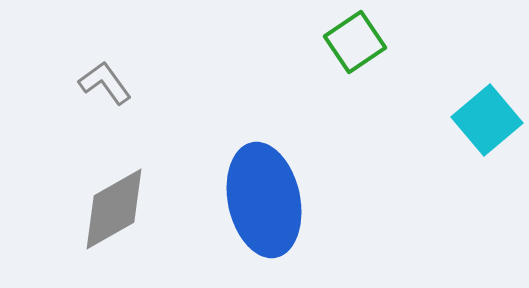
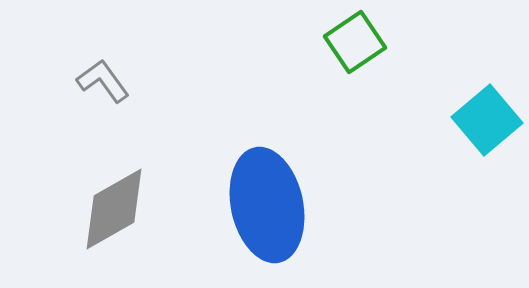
gray L-shape: moved 2 px left, 2 px up
blue ellipse: moved 3 px right, 5 px down
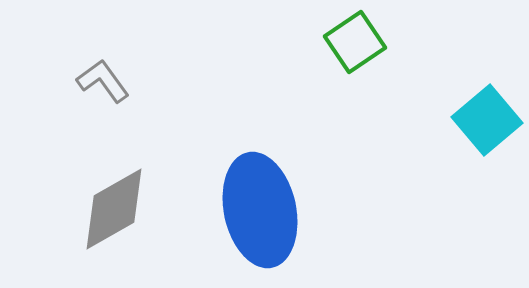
blue ellipse: moved 7 px left, 5 px down
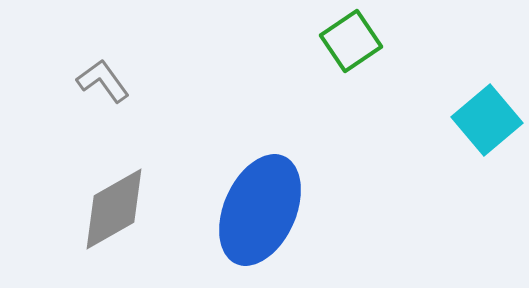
green square: moved 4 px left, 1 px up
blue ellipse: rotated 36 degrees clockwise
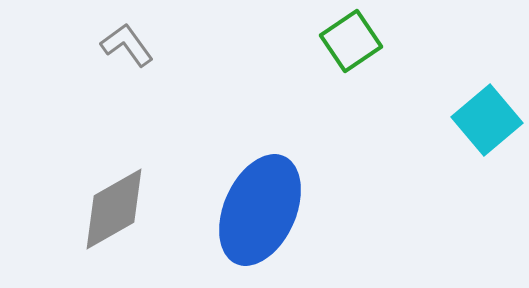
gray L-shape: moved 24 px right, 36 px up
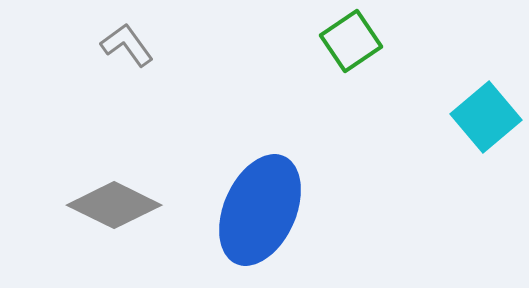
cyan square: moved 1 px left, 3 px up
gray diamond: moved 4 px up; rotated 56 degrees clockwise
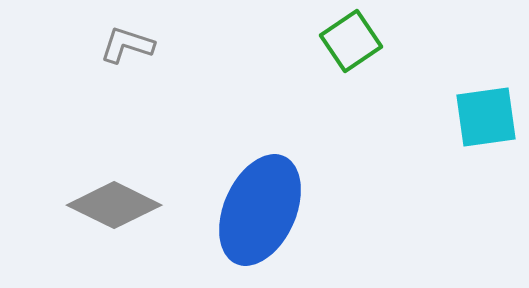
gray L-shape: rotated 36 degrees counterclockwise
cyan square: rotated 32 degrees clockwise
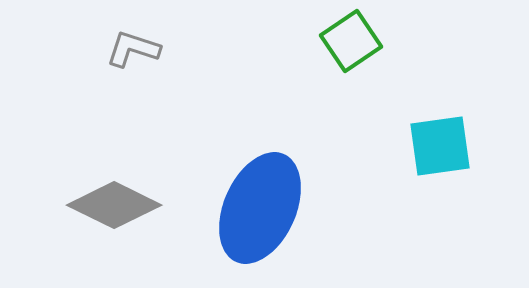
gray L-shape: moved 6 px right, 4 px down
cyan square: moved 46 px left, 29 px down
blue ellipse: moved 2 px up
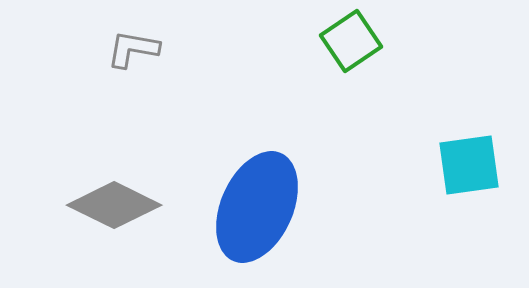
gray L-shape: rotated 8 degrees counterclockwise
cyan square: moved 29 px right, 19 px down
blue ellipse: moved 3 px left, 1 px up
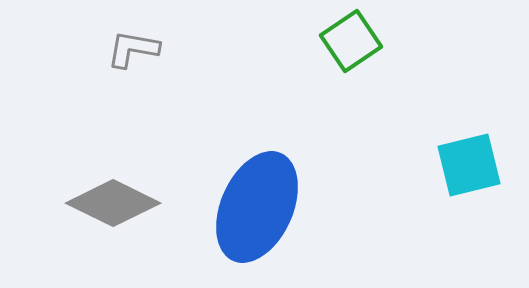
cyan square: rotated 6 degrees counterclockwise
gray diamond: moved 1 px left, 2 px up
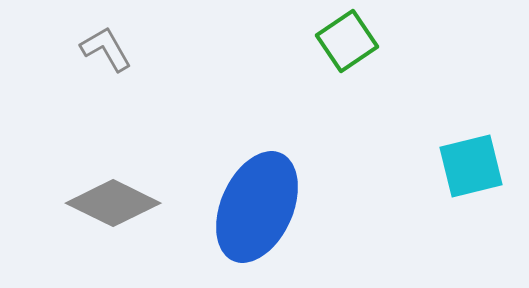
green square: moved 4 px left
gray L-shape: moved 27 px left; rotated 50 degrees clockwise
cyan square: moved 2 px right, 1 px down
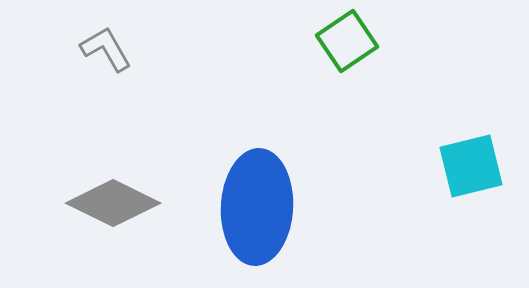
blue ellipse: rotated 21 degrees counterclockwise
